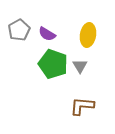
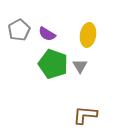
brown L-shape: moved 3 px right, 9 px down
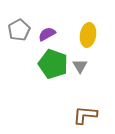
purple semicircle: rotated 120 degrees clockwise
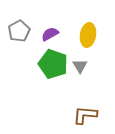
gray pentagon: moved 1 px down
purple semicircle: moved 3 px right
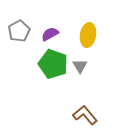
brown L-shape: rotated 45 degrees clockwise
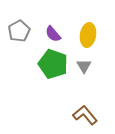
purple semicircle: moved 3 px right; rotated 102 degrees counterclockwise
gray triangle: moved 4 px right
